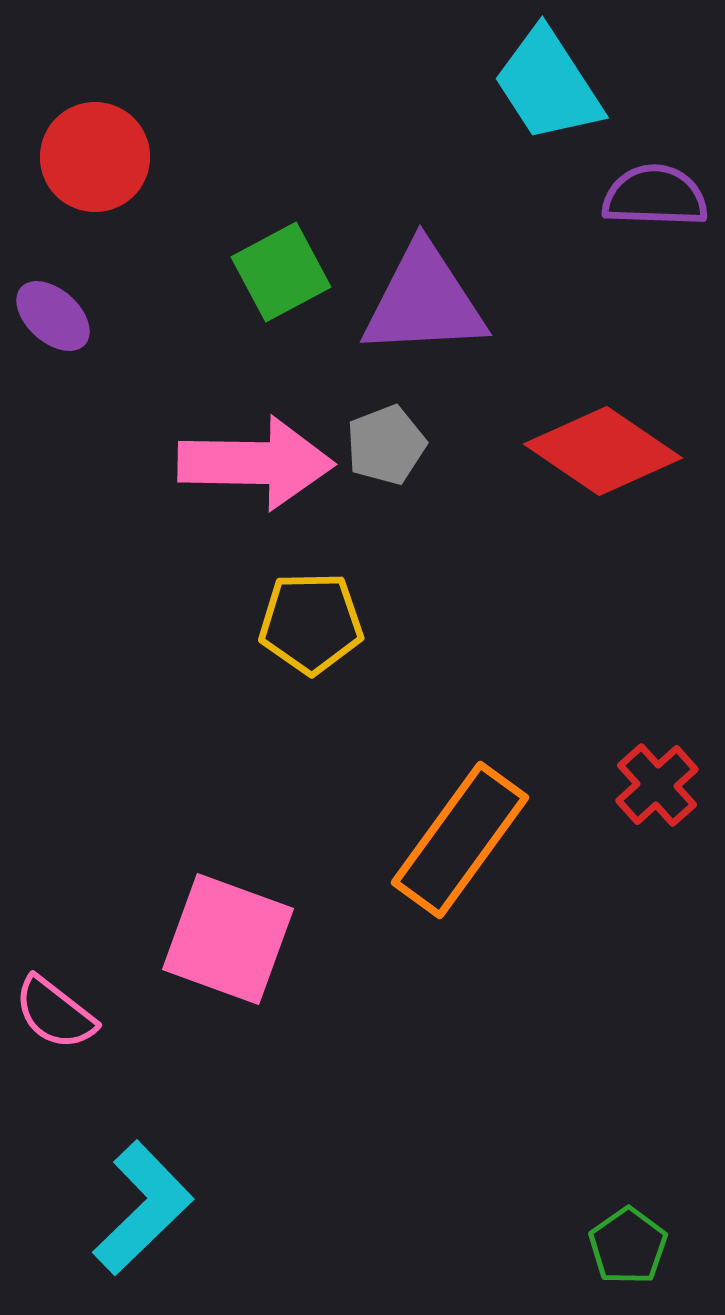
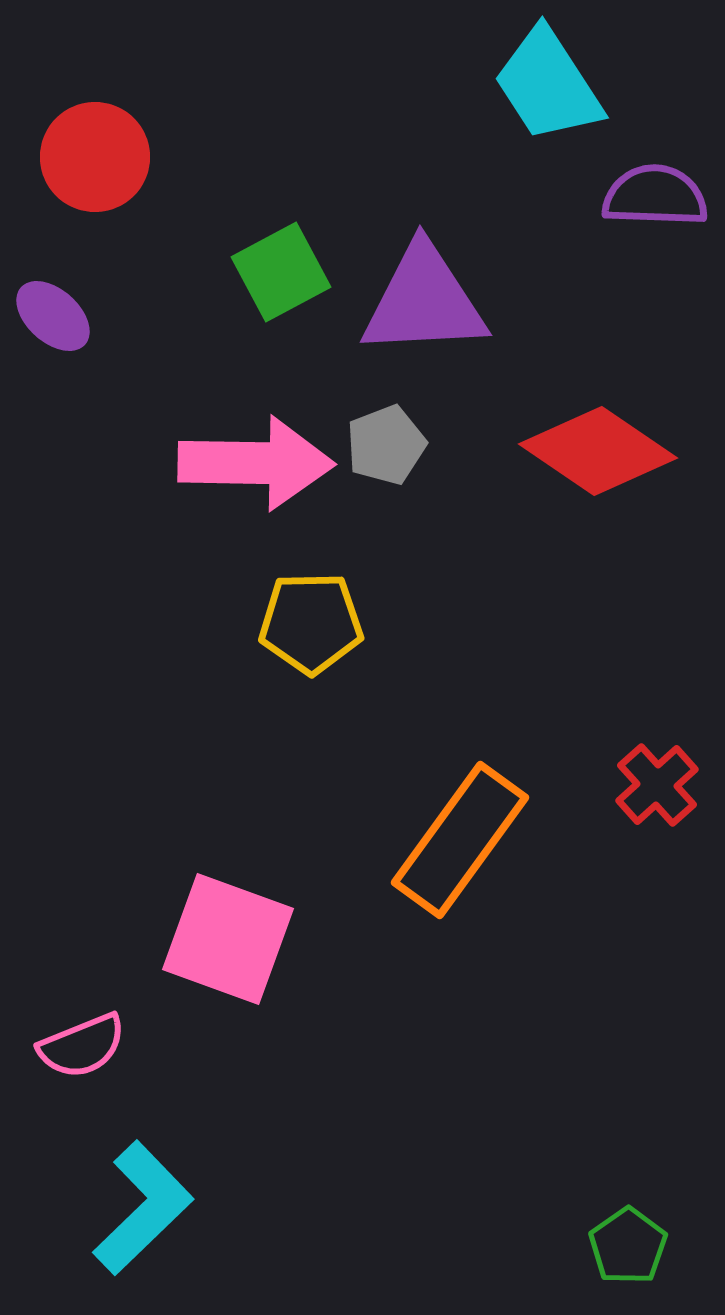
red diamond: moved 5 px left
pink semicircle: moved 27 px right, 33 px down; rotated 60 degrees counterclockwise
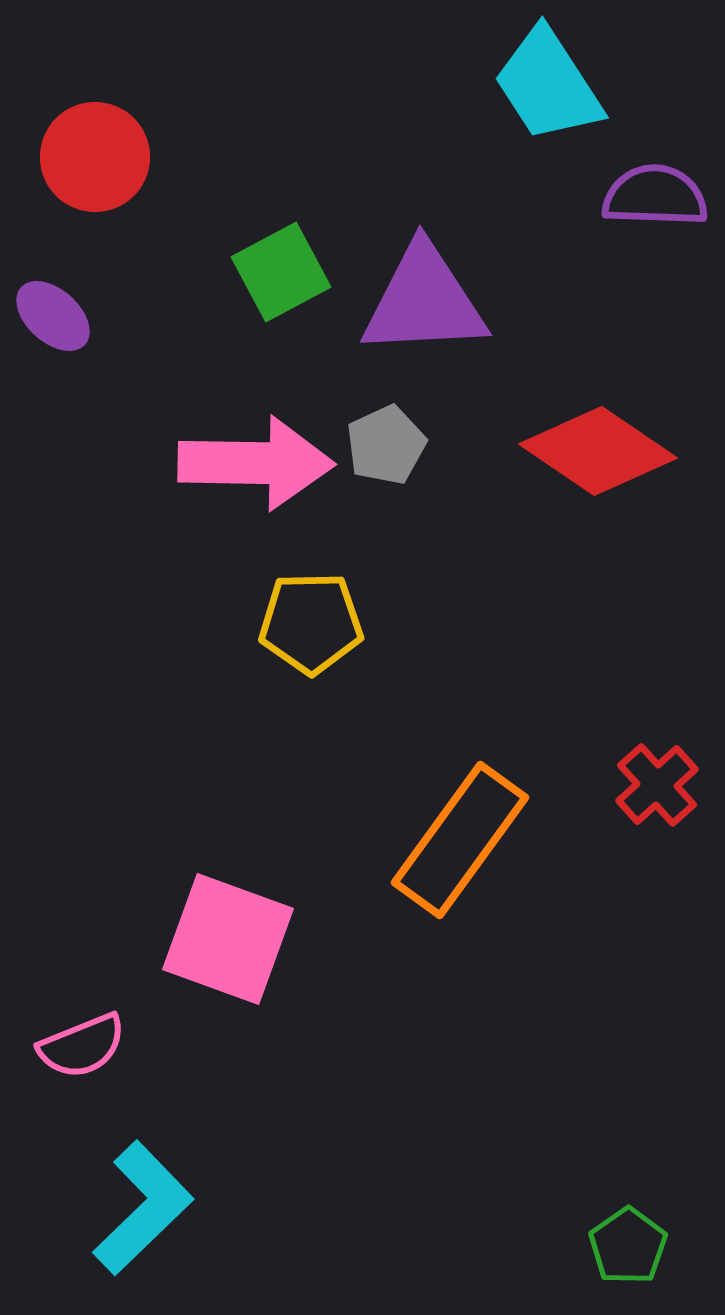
gray pentagon: rotated 4 degrees counterclockwise
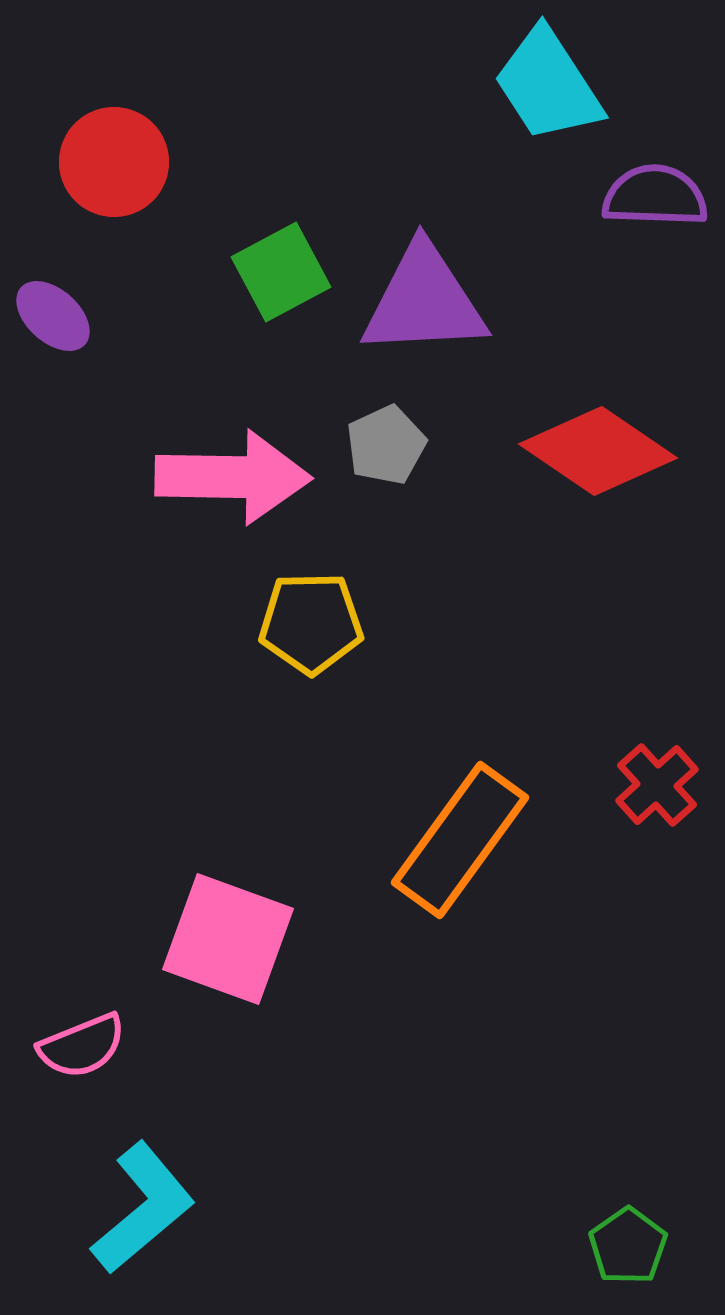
red circle: moved 19 px right, 5 px down
pink arrow: moved 23 px left, 14 px down
cyan L-shape: rotated 4 degrees clockwise
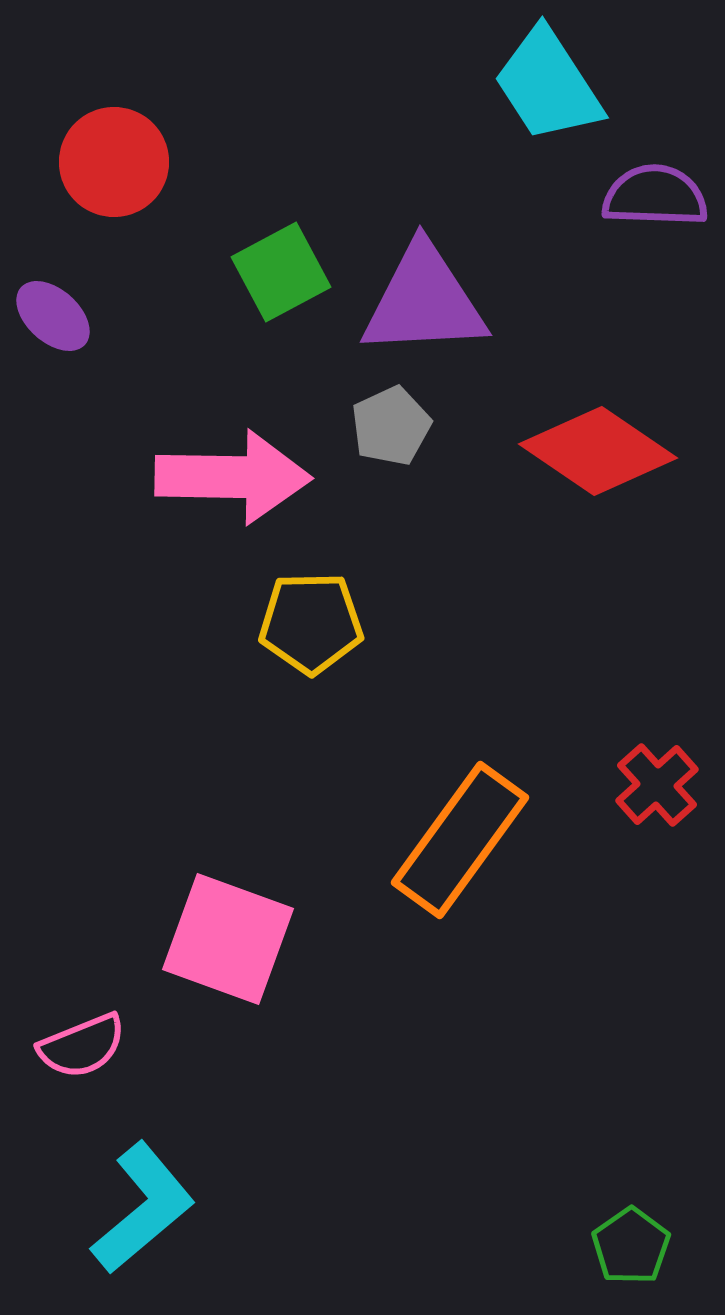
gray pentagon: moved 5 px right, 19 px up
green pentagon: moved 3 px right
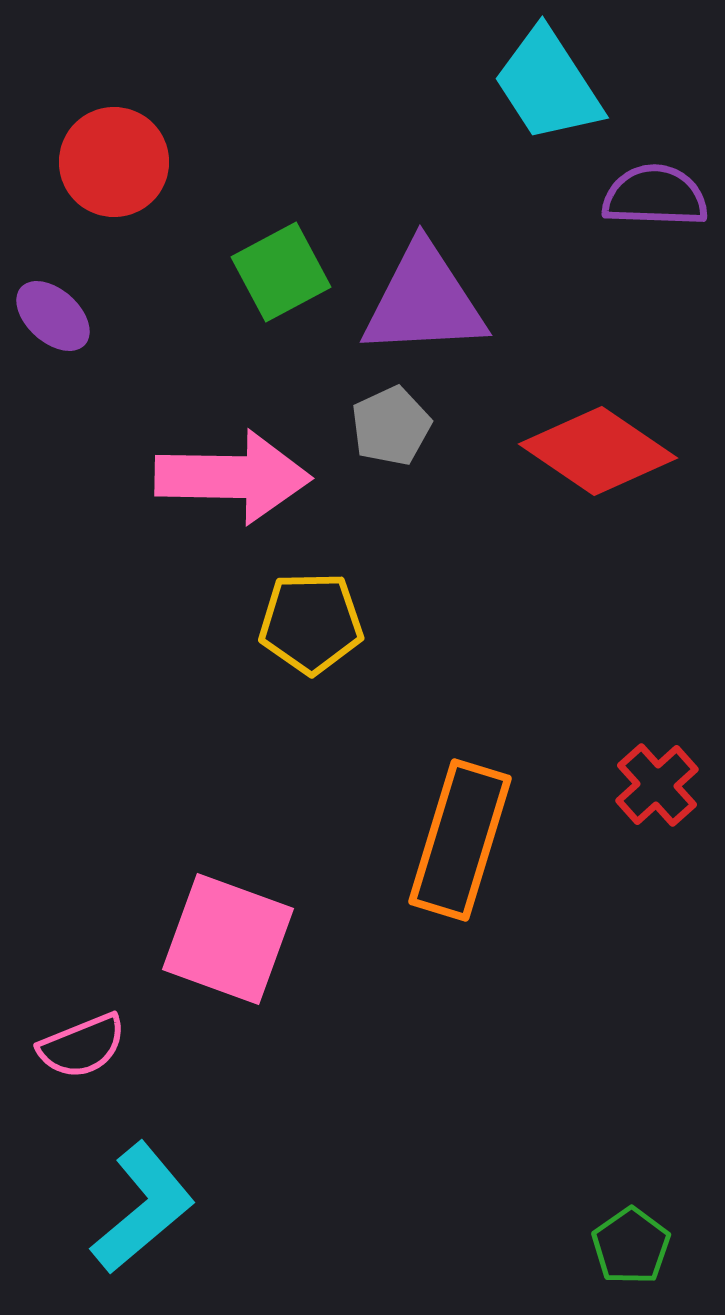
orange rectangle: rotated 19 degrees counterclockwise
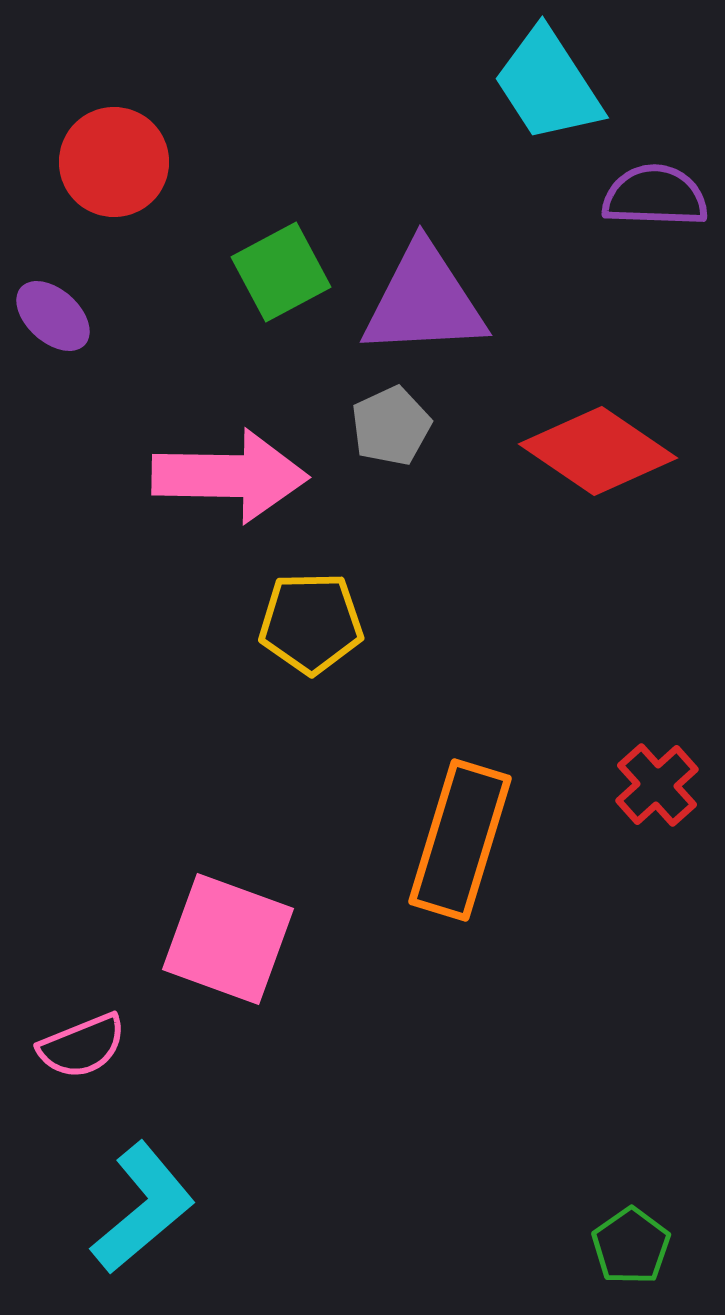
pink arrow: moved 3 px left, 1 px up
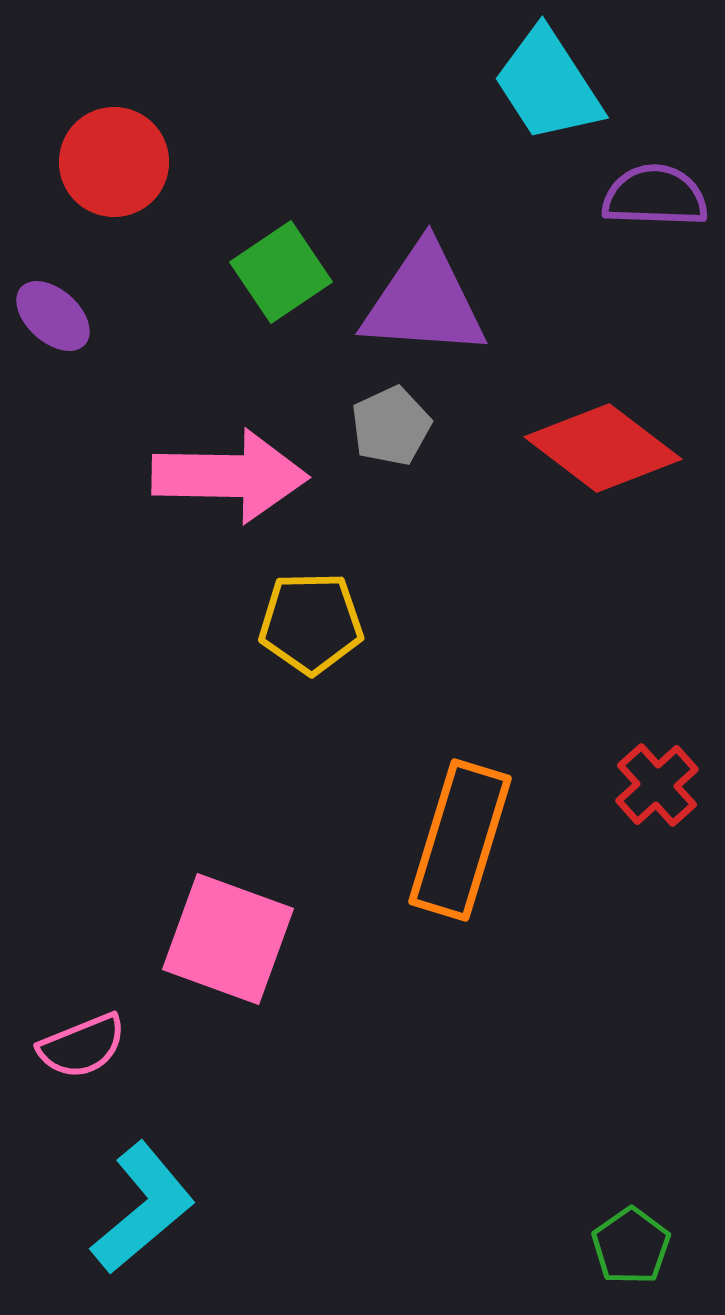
green square: rotated 6 degrees counterclockwise
purple triangle: rotated 7 degrees clockwise
red diamond: moved 5 px right, 3 px up; rotated 3 degrees clockwise
